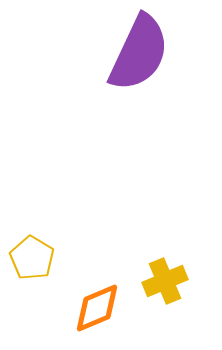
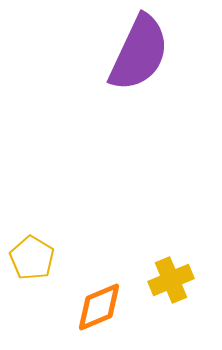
yellow cross: moved 6 px right, 1 px up
orange diamond: moved 2 px right, 1 px up
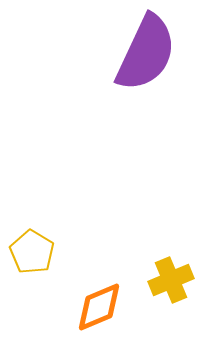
purple semicircle: moved 7 px right
yellow pentagon: moved 6 px up
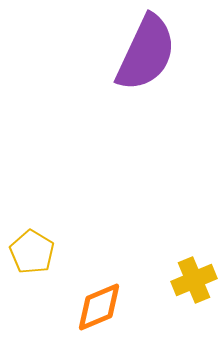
yellow cross: moved 23 px right
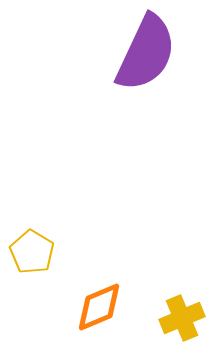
yellow cross: moved 12 px left, 38 px down
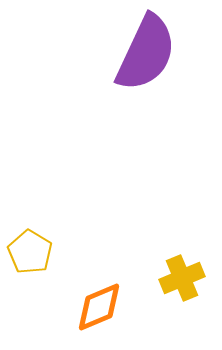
yellow pentagon: moved 2 px left
yellow cross: moved 40 px up
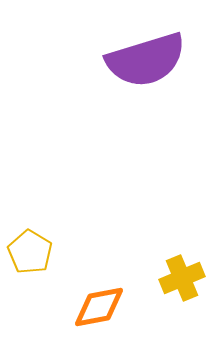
purple semicircle: moved 7 px down; rotated 48 degrees clockwise
orange diamond: rotated 12 degrees clockwise
